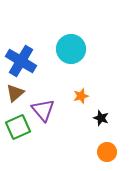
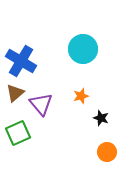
cyan circle: moved 12 px right
purple triangle: moved 2 px left, 6 px up
green square: moved 6 px down
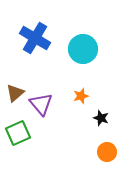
blue cross: moved 14 px right, 23 px up
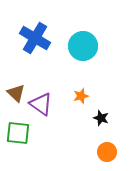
cyan circle: moved 3 px up
brown triangle: moved 1 px right; rotated 36 degrees counterclockwise
purple triangle: rotated 15 degrees counterclockwise
green square: rotated 30 degrees clockwise
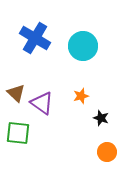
purple triangle: moved 1 px right, 1 px up
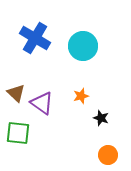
orange circle: moved 1 px right, 3 px down
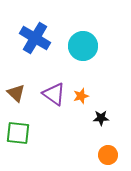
purple triangle: moved 12 px right, 9 px up
black star: rotated 21 degrees counterclockwise
